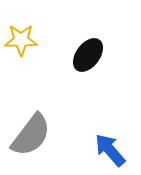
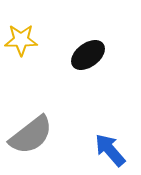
black ellipse: rotated 16 degrees clockwise
gray semicircle: rotated 15 degrees clockwise
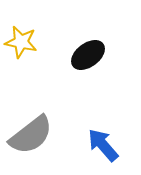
yellow star: moved 2 px down; rotated 12 degrees clockwise
blue arrow: moved 7 px left, 5 px up
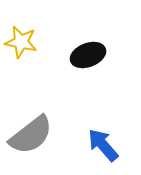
black ellipse: rotated 16 degrees clockwise
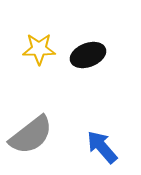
yellow star: moved 18 px right, 7 px down; rotated 12 degrees counterclockwise
blue arrow: moved 1 px left, 2 px down
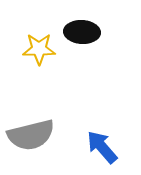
black ellipse: moved 6 px left, 23 px up; rotated 24 degrees clockwise
gray semicircle: rotated 24 degrees clockwise
